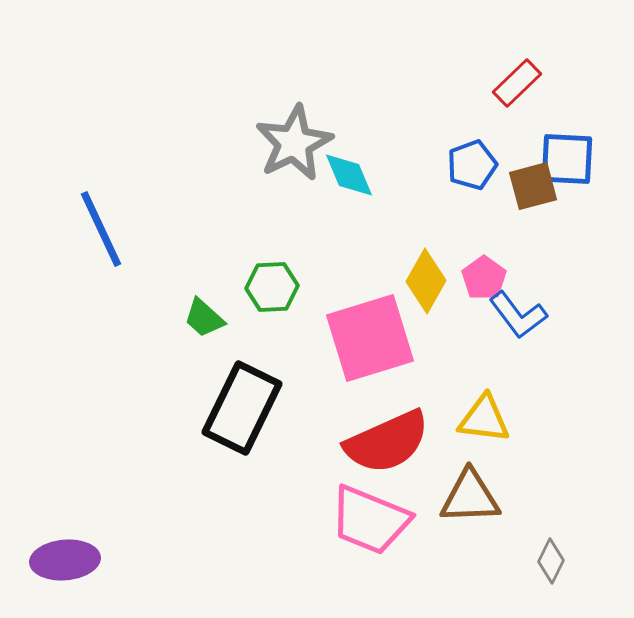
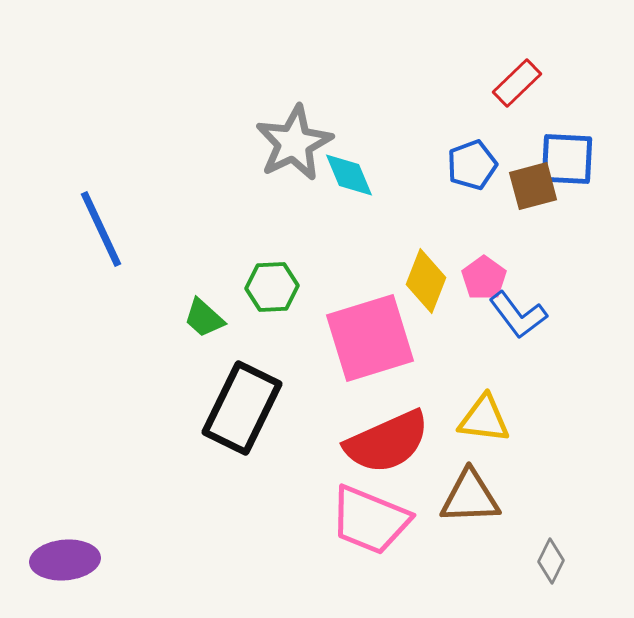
yellow diamond: rotated 8 degrees counterclockwise
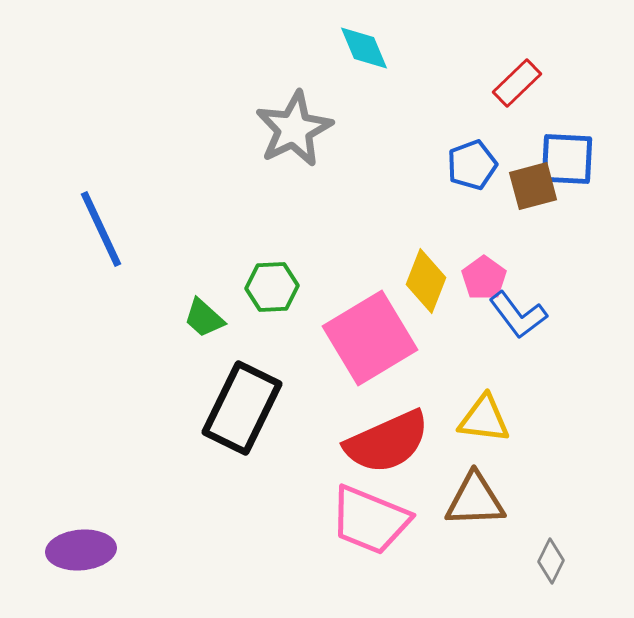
gray star: moved 14 px up
cyan diamond: moved 15 px right, 127 px up
pink square: rotated 14 degrees counterclockwise
brown triangle: moved 5 px right, 3 px down
purple ellipse: moved 16 px right, 10 px up
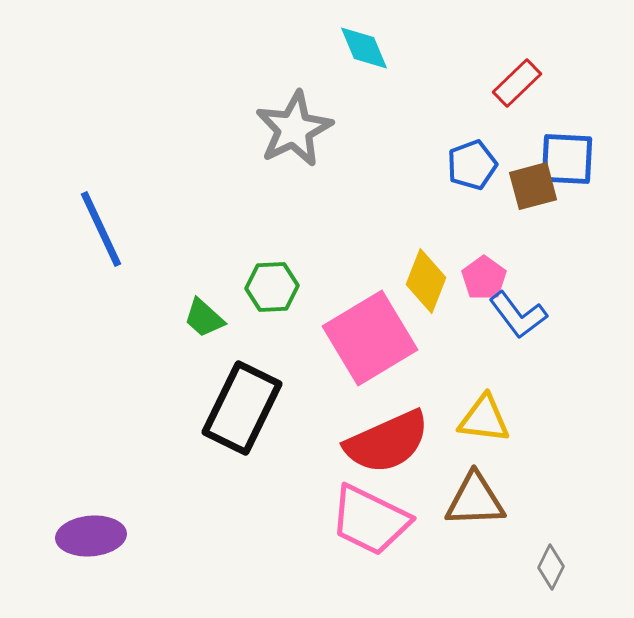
pink trapezoid: rotated 4 degrees clockwise
purple ellipse: moved 10 px right, 14 px up
gray diamond: moved 6 px down
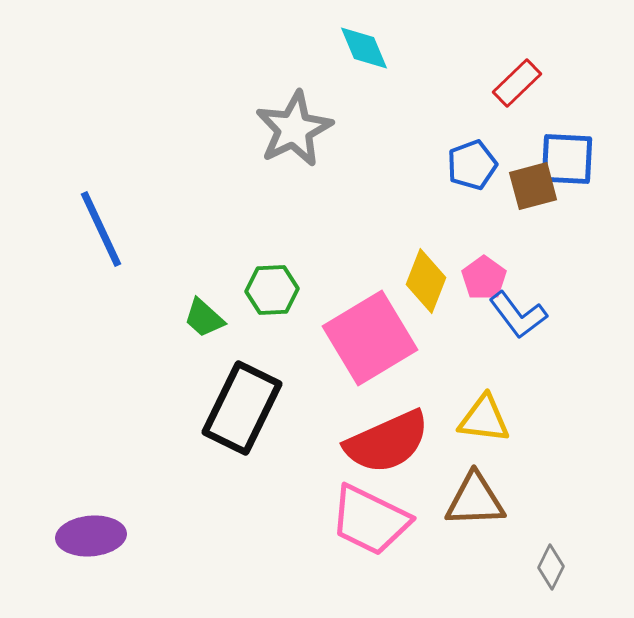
green hexagon: moved 3 px down
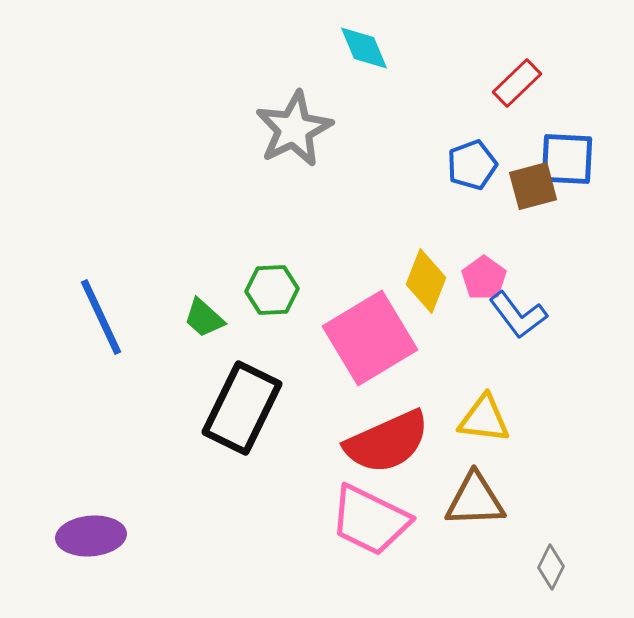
blue line: moved 88 px down
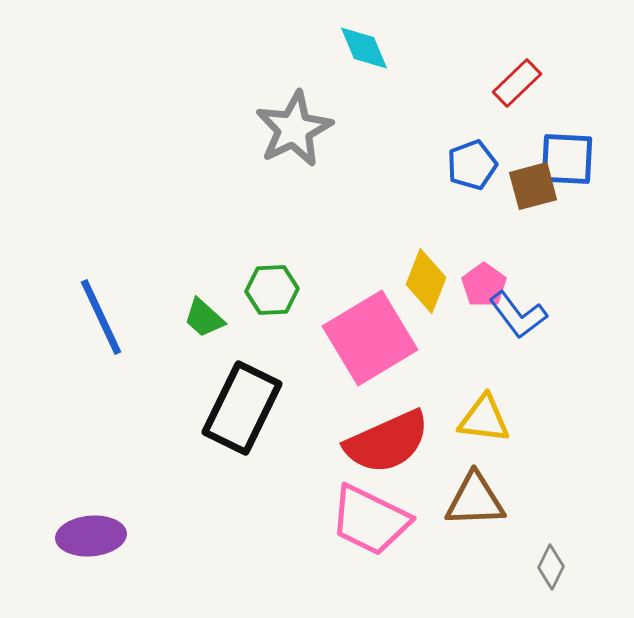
pink pentagon: moved 7 px down
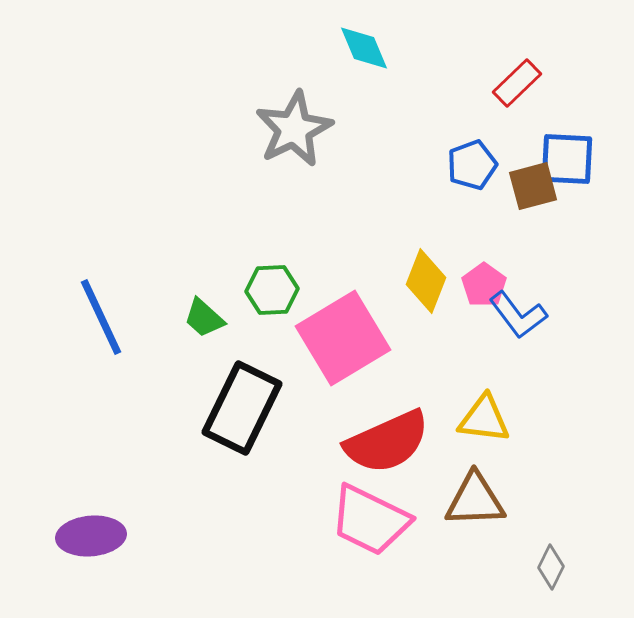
pink square: moved 27 px left
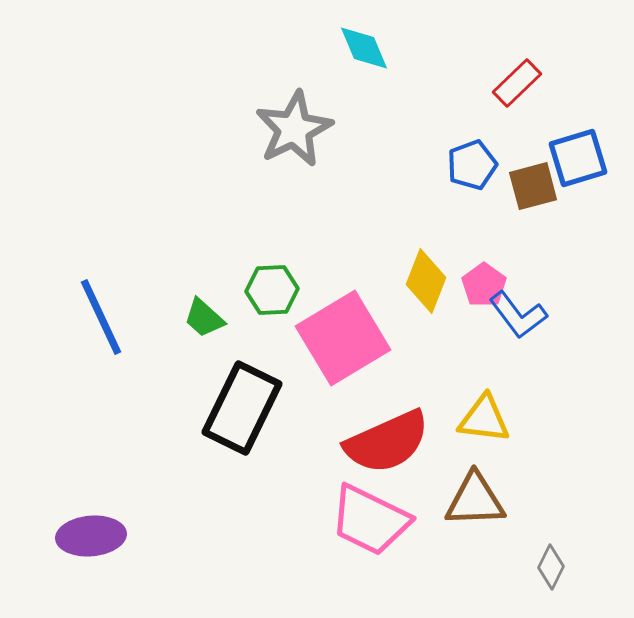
blue square: moved 11 px right, 1 px up; rotated 20 degrees counterclockwise
